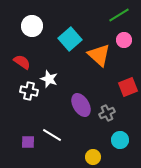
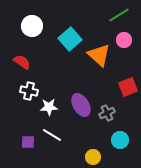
white star: moved 28 px down; rotated 24 degrees counterclockwise
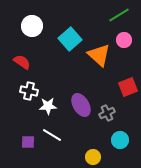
white star: moved 1 px left, 1 px up
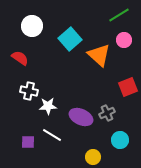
red semicircle: moved 2 px left, 4 px up
purple ellipse: moved 12 px down; rotated 35 degrees counterclockwise
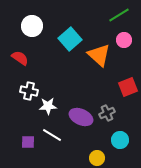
yellow circle: moved 4 px right, 1 px down
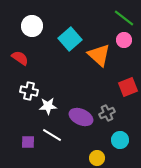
green line: moved 5 px right, 3 px down; rotated 70 degrees clockwise
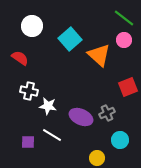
white star: rotated 12 degrees clockwise
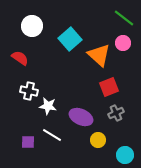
pink circle: moved 1 px left, 3 px down
red square: moved 19 px left
gray cross: moved 9 px right
cyan circle: moved 5 px right, 15 px down
yellow circle: moved 1 px right, 18 px up
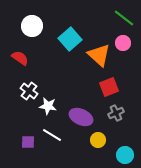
white cross: rotated 24 degrees clockwise
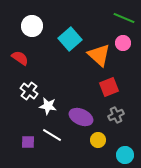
green line: rotated 15 degrees counterclockwise
gray cross: moved 2 px down
